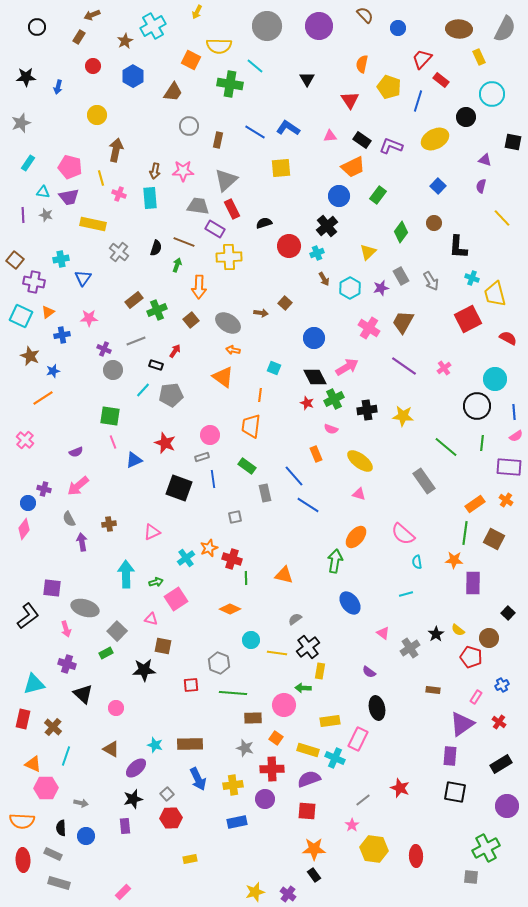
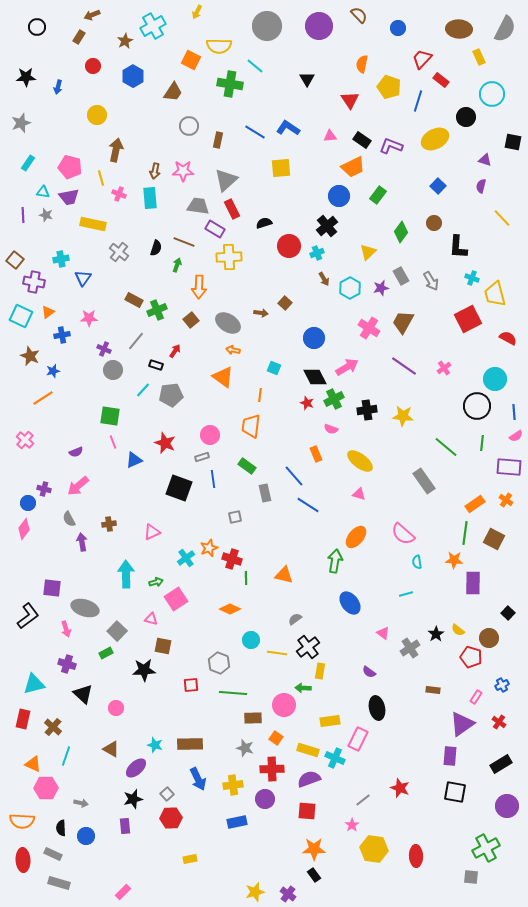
brown semicircle at (365, 15): moved 6 px left
brown rectangle at (134, 300): rotated 66 degrees clockwise
gray line at (136, 341): rotated 30 degrees counterclockwise
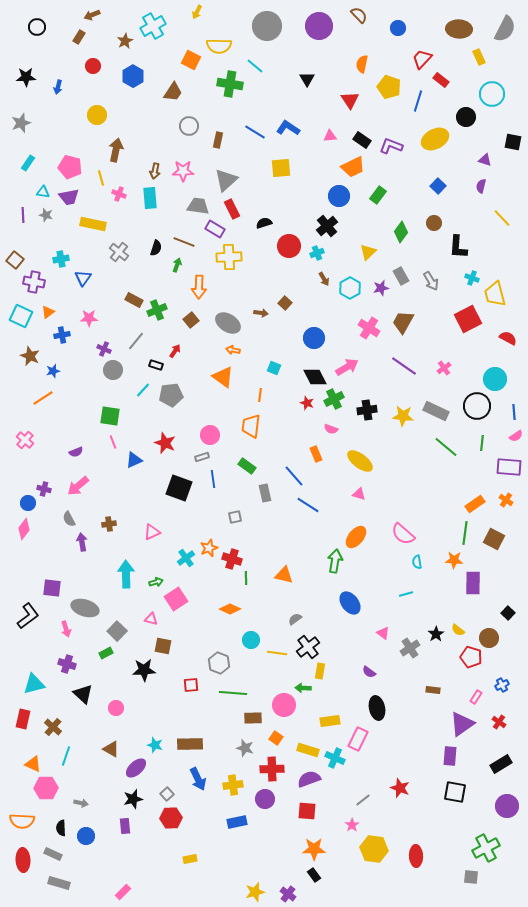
gray rectangle at (424, 481): moved 12 px right, 70 px up; rotated 30 degrees counterclockwise
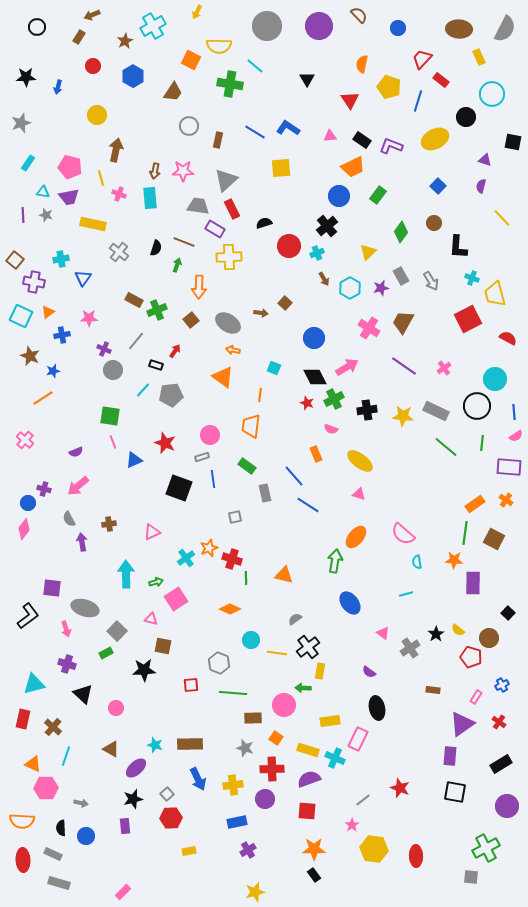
yellow rectangle at (190, 859): moved 1 px left, 8 px up
purple cross at (288, 894): moved 40 px left, 44 px up; rotated 21 degrees clockwise
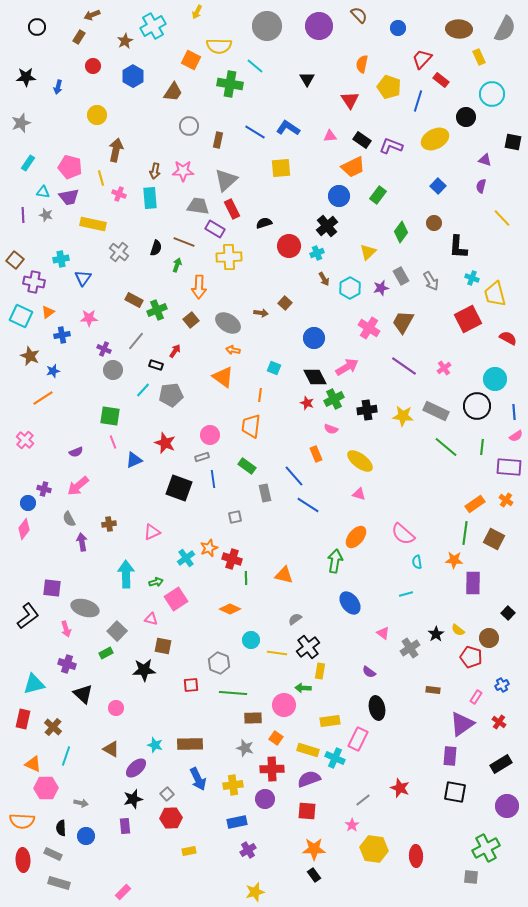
green line at (482, 443): moved 4 px down
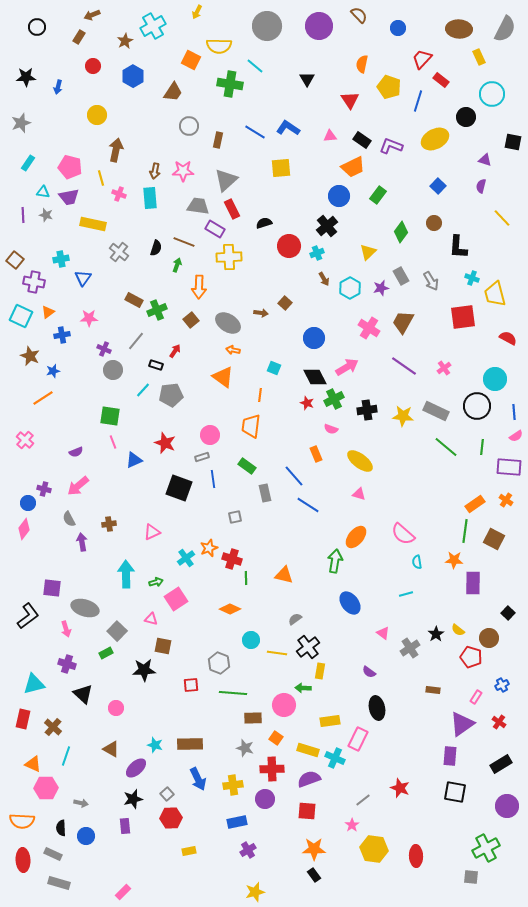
red square at (468, 319): moved 5 px left, 2 px up; rotated 20 degrees clockwise
green line at (465, 533): moved 2 px up
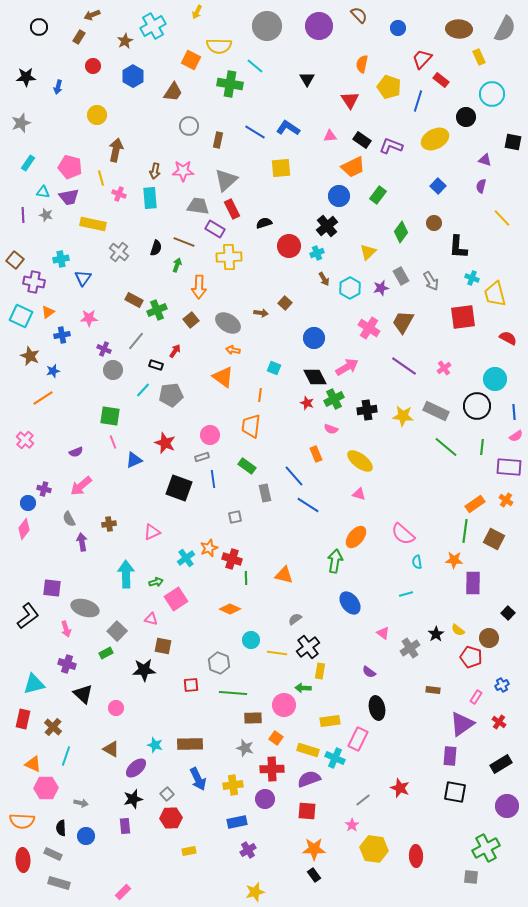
black circle at (37, 27): moved 2 px right
pink arrow at (78, 486): moved 3 px right
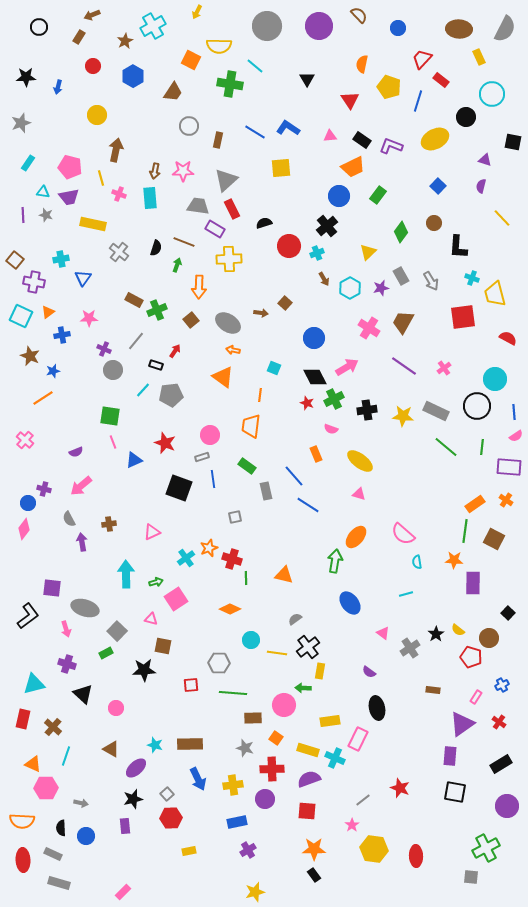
yellow cross at (229, 257): moved 2 px down
gray rectangle at (265, 493): moved 1 px right, 2 px up
gray hexagon at (219, 663): rotated 20 degrees counterclockwise
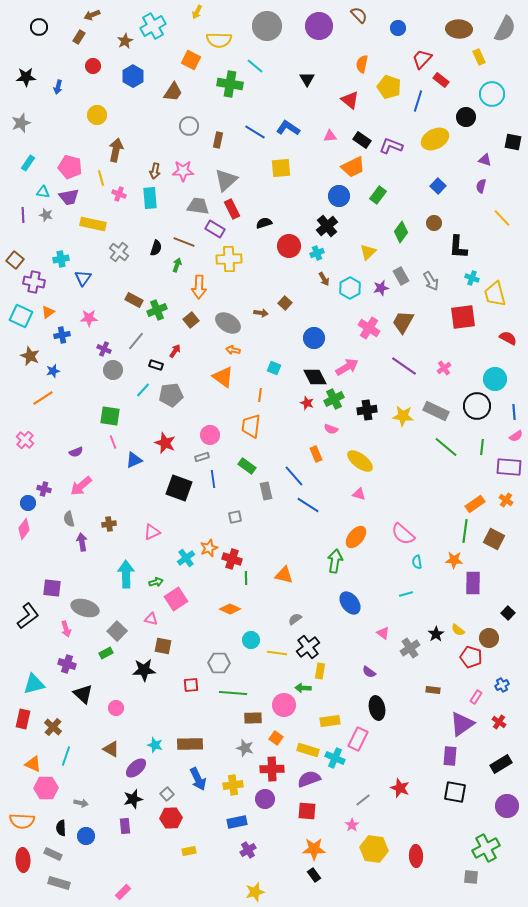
yellow semicircle at (219, 46): moved 6 px up
red triangle at (350, 100): rotated 18 degrees counterclockwise
gray semicircle at (69, 519): rotated 14 degrees clockwise
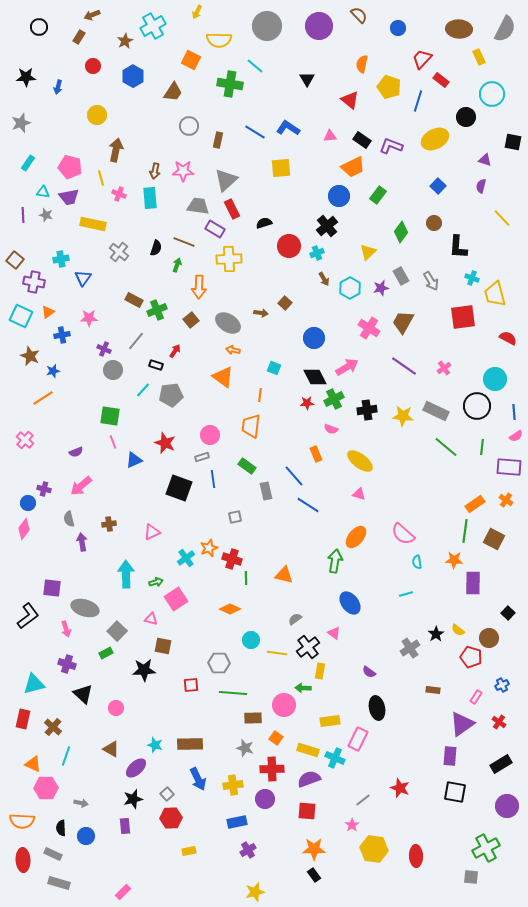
red star at (307, 403): rotated 24 degrees counterclockwise
pink triangle at (383, 633): moved 49 px left
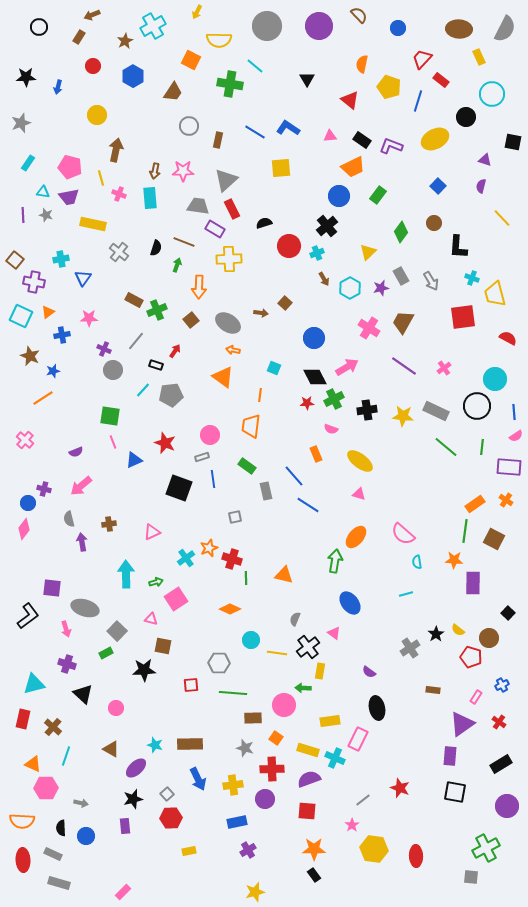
gray semicircle at (295, 619): rotated 32 degrees counterclockwise
